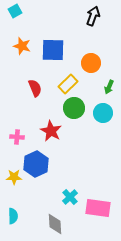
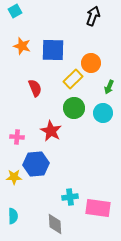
yellow rectangle: moved 5 px right, 5 px up
blue hexagon: rotated 20 degrees clockwise
cyan cross: rotated 35 degrees clockwise
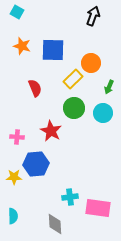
cyan square: moved 2 px right, 1 px down; rotated 32 degrees counterclockwise
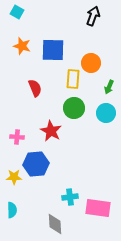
yellow rectangle: rotated 42 degrees counterclockwise
cyan circle: moved 3 px right
cyan semicircle: moved 1 px left, 6 px up
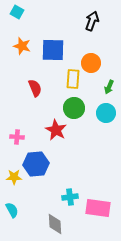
black arrow: moved 1 px left, 5 px down
red star: moved 5 px right, 1 px up
cyan semicircle: rotated 28 degrees counterclockwise
